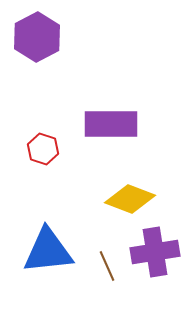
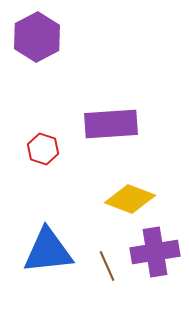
purple rectangle: rotated 4 degrees counterclockwise
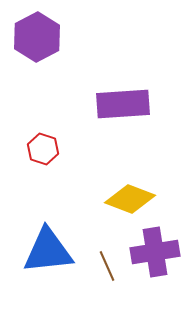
purple rectangle: moved 12 px right, 20 px up
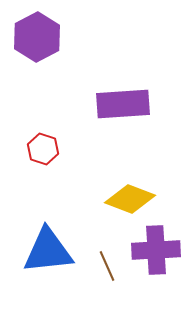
purple cross: moved 1 px right, 2 px up; rotated 6 degrees clockwise
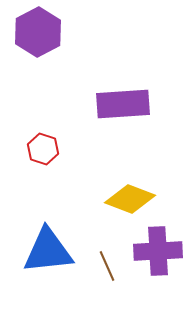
purple hexagon: moved 1 px right, 5 px up
purple cross: moved 2 px right, 1 px down
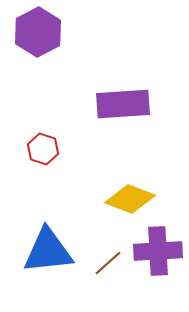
brown line: moved 1 px right, 3 px up; rotated 72 degrees clockwise
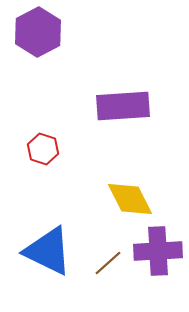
purple rectangle: moved 2 px down
yellow diamond: rotated 42 degrees clockwise
blue triangle: rotated 32 degrees clockwise
